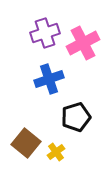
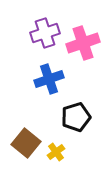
pink cross: rotated 8 degrees clockwise
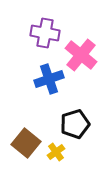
purple cross: rotated 28 degrees clockwise
pink cross: moved 2 px left, 12 px down; rotated 32 degrees counterclockwise
black pentagon: moved 1 px left, 7 px down
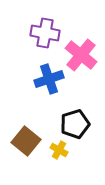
brown square: moved 2 px up
yellow cross: moved 3 px right, 2 px up; rotated 24 degrees counterclockwise
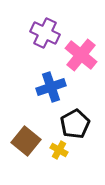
purple cross: rotated 16 degrees clockwise
blue cross: moved 2 px right, 8 px down
black pentagon: rotated 12 degrees counterclockwise
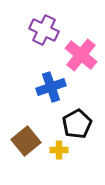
purple cross: moved 1 px left, 3 px up
black pentagon: moved 2 px right
brown square: rotated 12 degrees clockwise
yellow cross: rotated 30 degrees counterclockwise
